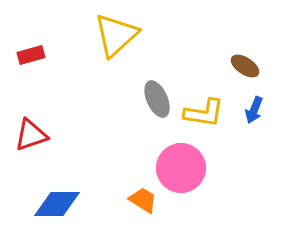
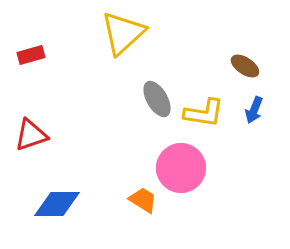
yellow triangle: moved 7 px right, 2 px up
gray ellipse: rotated 6 degrees counterclockwise
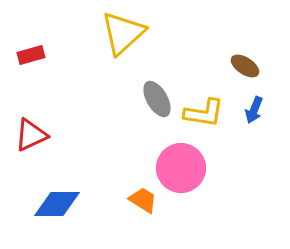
red triangle: rotated 6 degrees counterclockwise
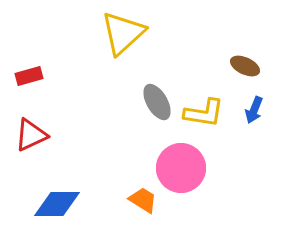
red rectangle: moved 2 px left, 21 px down
brown ellipse: rotated 8 degrees counterclockwise
gray ellipse: moved 3 px down
